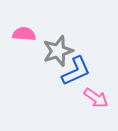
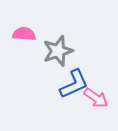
blue L-shape: moved 2 px left, 13 px down
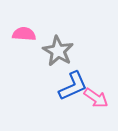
gray star: rotated 24 degrees counterclockwise
blue L-shape: moved 1 px left, 2 px down
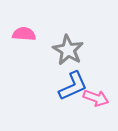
gray star: moved 10 px right, 1 px up
pink arrow: rotated 15 degrees counterclockwise
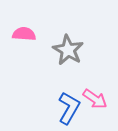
blue L-shape: moved 4 px left, 22 px down; rotated 36 degrees counterclockwise
pink arrow: moved 1 px left, 1 px down; rotated 15 degrees clockwise
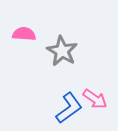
gray star: moved 6 px left, 1 px down
blue L-shape: rotated 24 degrees clockwise
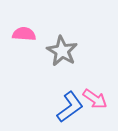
blue L-shape: moved 1 px right, 1 px up
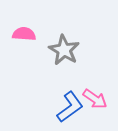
gray star: moved 2 px right, 1 px up
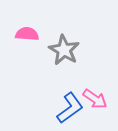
pink semicircle: moved 3 px right
blue L-shape: moved 1 px down
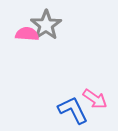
gray star: moved 18 px left, 25 px up; rotated 8 degrees clockwise
blue L-shape: moved 3 px right, 2 px down; rotated 80 degrees counterclockwise
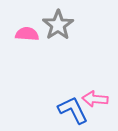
gray star: moved 12 px right
pink arrow: rotated 150 degrees clockwise
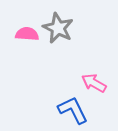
gray star: moved 3 px down; rotated 12 degrees counterclockwise
pink arrow: moved 1 px left, 16 px up; rotated 25 degrees clockwise
